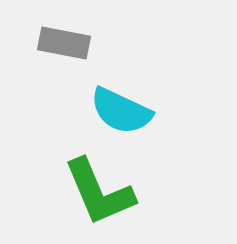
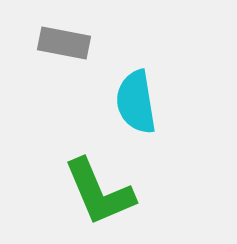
cyan semicircle: moved 15 px right, 9 px up; rotated 56 degrees clockwise
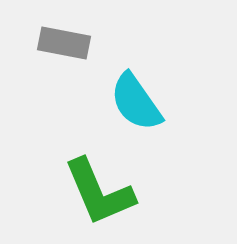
cyan semicircle: rotated 26 degrees counterclockwise
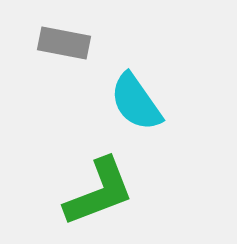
green L-shape: rotated 88 degrees counterclockwise
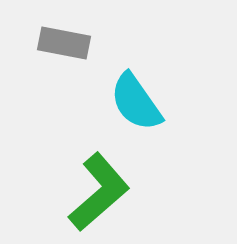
green L-shape: rotated 20 degrees counterclockwise
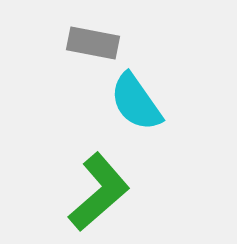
gray rectangle: moved 29 px right
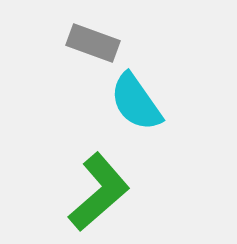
gray rectangle: rotated 9 degrees clockwise
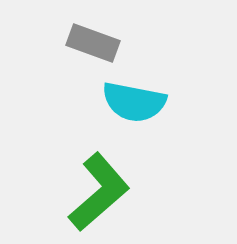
cyan semicircle: moved 2 px left; rotated 44 degrees counterclockwise
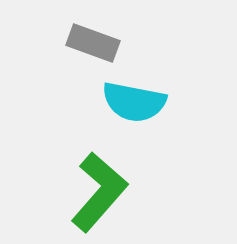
green L-shape: rotated 8 degrees counterclockwise
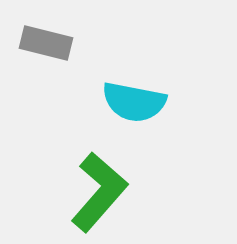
gray rectangle: moved 47 px left; rotated 6 degrees counterclockwise
